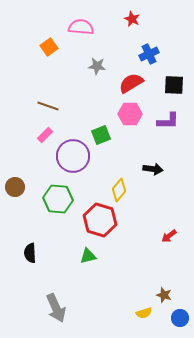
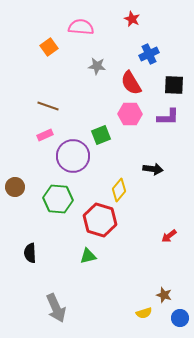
red semicircle: rotated 90 degrees counterclockwise
purple L-shape: moved 4 px up
pink rectangle: rotated 21 degrees clockwise
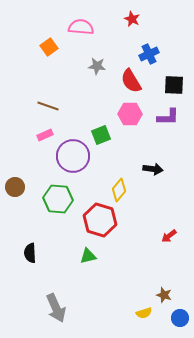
red semicircle: moved 2 px up
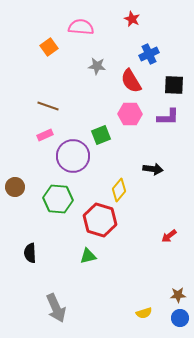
brown star: moved 14 px right; rotated 21 degrees counterclockwise
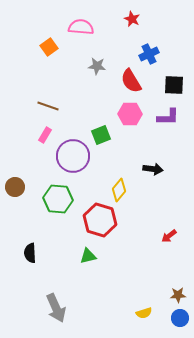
pink rectangle: rotated 35 degrees counterclockwise
